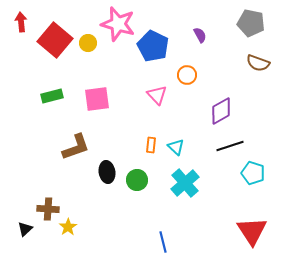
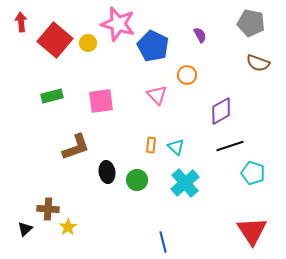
pink square: moved 4 px right, 2 px down
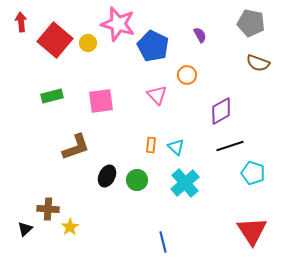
black ellipse: moved 4 px down; rotated 35 degrees clockwise
yellow star: moved 2 px right
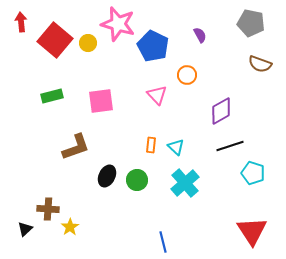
brown semicircle: moved 2 px right, 1 px down
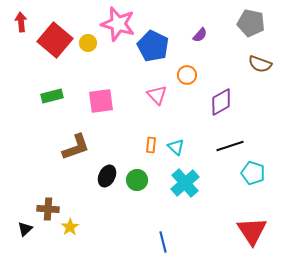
purple semicircle: rotated 70 degrees clockwise
purple diamond: moved 9 px up
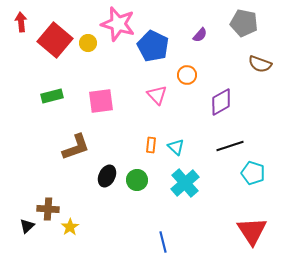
gray pentagon: moved 7 px left
black triangle: moved 2 px right, 3 px up
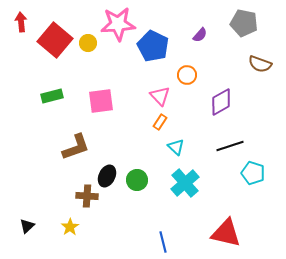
pink star: rotated 20 degrees counterclockwise
pink triangle: moved 3 px right, 1 px down
orange rectangle: moved 9 px right, 23 px up; rotated 28 degrees clockwise
brown cross: moved 39 px right, 13 px up
red triangle: moved 26 px left, 2 px down; rotated 44 degrees counterclockwise
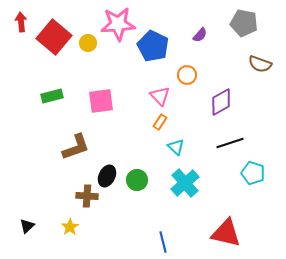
red square: moved 1 px left, 3 px up
black line: moved 3 px up
